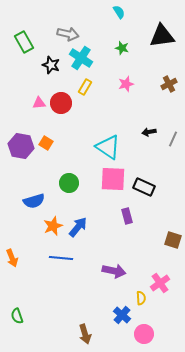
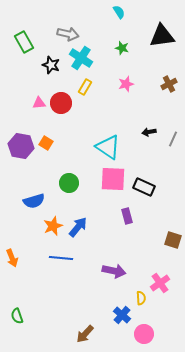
brown arrow: rotated 60 degrees clockwise
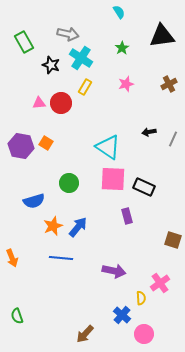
green star: rotated 24 degrees clockwise
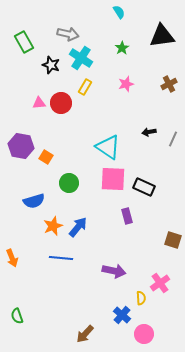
orange square: moved 14 px down
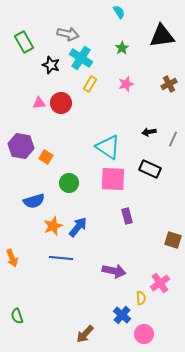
yellow rectangle: moved 5 px right, 3 px up
black rectangle: moved 6 px right, 18 px up
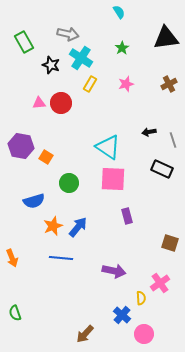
black triangle: moved 4 px right, 2 px down
gray line: moved 1 px down; rotated 42 degrees counterclockwise
black rectangle: moved 12 px right
brown square: moved 3 px left, 3 px down
green semicircle: moved 2 px left, 3 px up
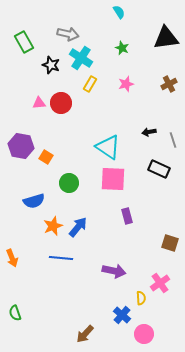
green star: rotated 16 degrees counterclockwise
black rectangle: moved 3 px left
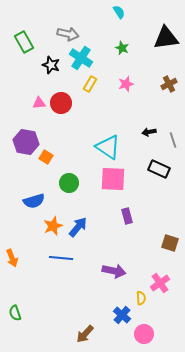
purple hexagon: moved 5 px right, 4 px up
